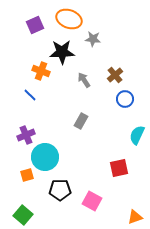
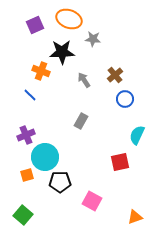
red square: moved 1 px right, 6 px up
black pentagon: moved 8 px up
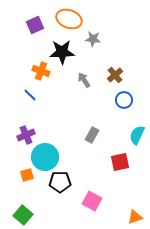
blue circle: moved 1 px left, 1 px down
gray rectangle: moved 11 px right, 14 px down
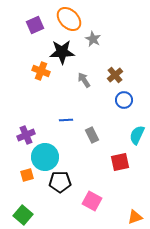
orange ellipse: rotated 25 degrees clockwise
gray star: rotated 21 degrees clockwise
blue line: moved 36 px right, 25 px down; rotated 48 degrees counterclockwise
gray rectangle: rotated 56 degrees counterclockwise
